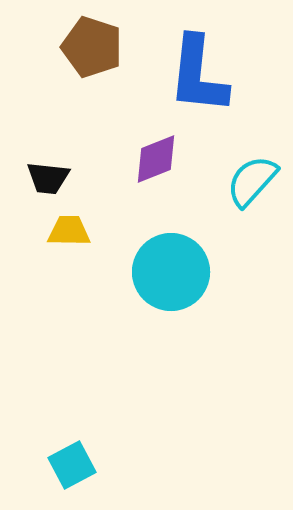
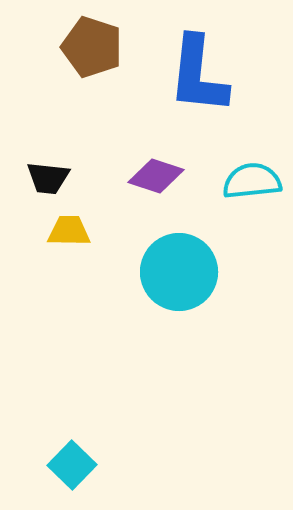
purple diamond: moved 17 px down; rotated 40 degrees clockwise
cyan semicircle: rotated 42 degrees clockwise
cyan circle: moved 8 px right
cyan square: rotated 18 degrees counterclockwise
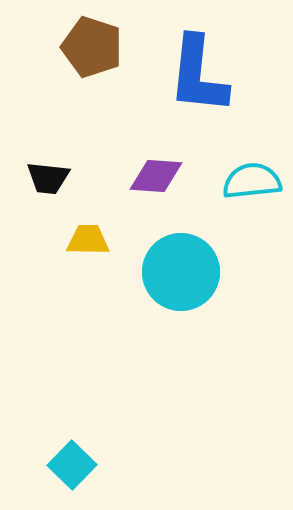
purple diamond: rotated 14 degrees counterclockwise
yellow trapezoid: moved 19 px right, 9 px down
cyan circle: moved 2 px right
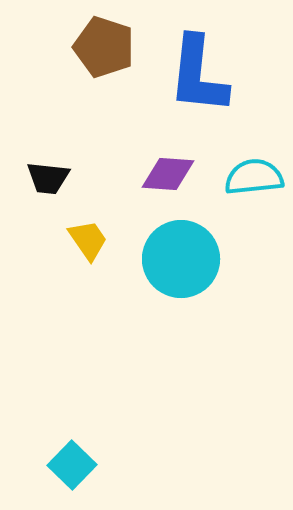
brown pentagon: moved 12 px right
purple diamond: moved 12 px right, 2 px up
cyan semicircle: moved 2 px right, 4 px up
yellow trapezoid: rotated 54 degrees clockwise
cyan circle: moved 13 px up
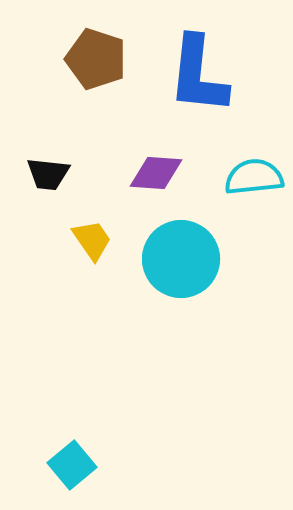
brown pentagon: moved 8 px left, 12 px down
purple diamond: moved 12 px left, 1 px up
black trapezoid: moved 4 px up
yellow trapezoid: moved 4 px right
cyan square: rotated 6 degrees clockwise
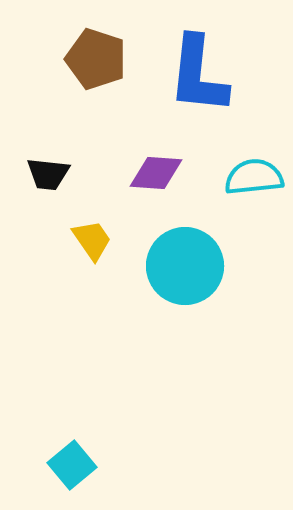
cyan circle: moved 4 px right, 7 px down
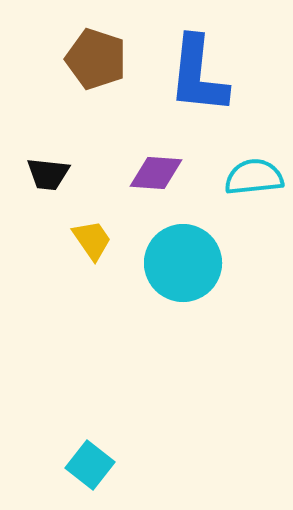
cyan circle: moved 2 px left, 3 px up
cyan square: moved 18 px right; rotated 12 degrees counterclockwise
